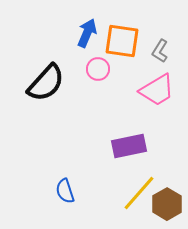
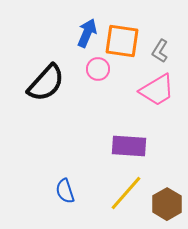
purple rectangle: rotated 16 degrees clockwise
yellow line: moved 13 px left
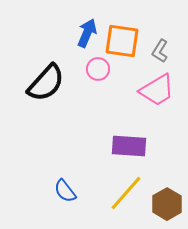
blue semicircle: rotated 20 degrees counterclockwise
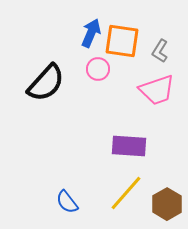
blue arrow: moved 4 px right
pink trapezoid: rotated 12 degrees clockwise
blue semicircle: moved 2 px right, 11 px down
